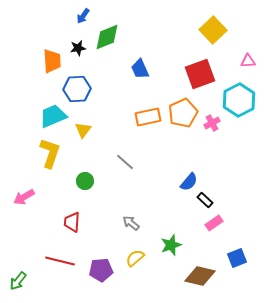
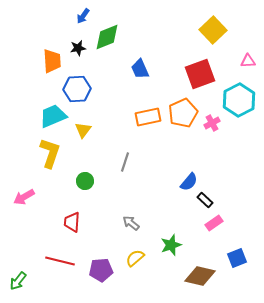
gray line: rotated 66 degrees clockwise
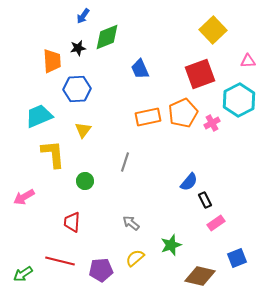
cyan trapezoid: moved 14 px left
yellow L-shape: moved 3 px right, 1 px down; rotated 24 degrees counterclockwise
black rectangle: rotated 21 degrees clockwise
pink rectangle: moved 2 px right
green arrow: moved 5 px right, 7 px up; rotated 18 degrees clockwise
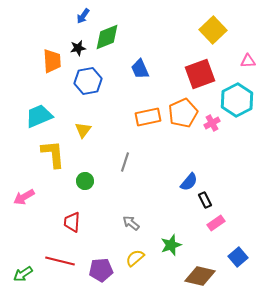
blue hexagon: moved 11 px right, 8 px up; rotated 8 degrees counterclockwise
cyan hexagon: moved 2 px left
blue square: moved 1 px right, 1 px up; rotated 18 degrees counterclockwise
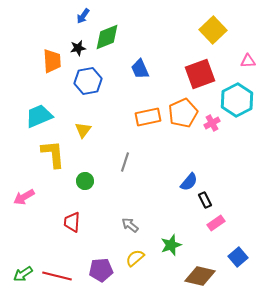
gray arrow: moved 1 px left, 2 px down
red line: moved 3 px left, 15 px down
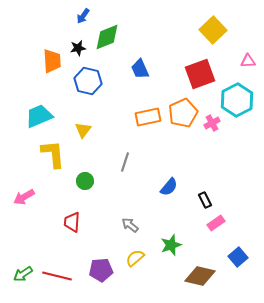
blue hexagon: rotated 24 degrees clockwise
blue semicircle: moved 20 px left, 5 px down
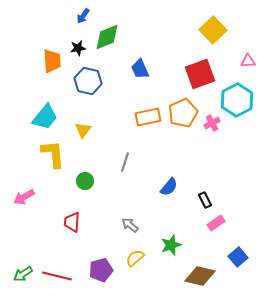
cyan trapezoid: moved 6 px right, 1 px down; rotated 152 degrees clockwise
purple pentagon: rotated 10 degrees counterclockwise
